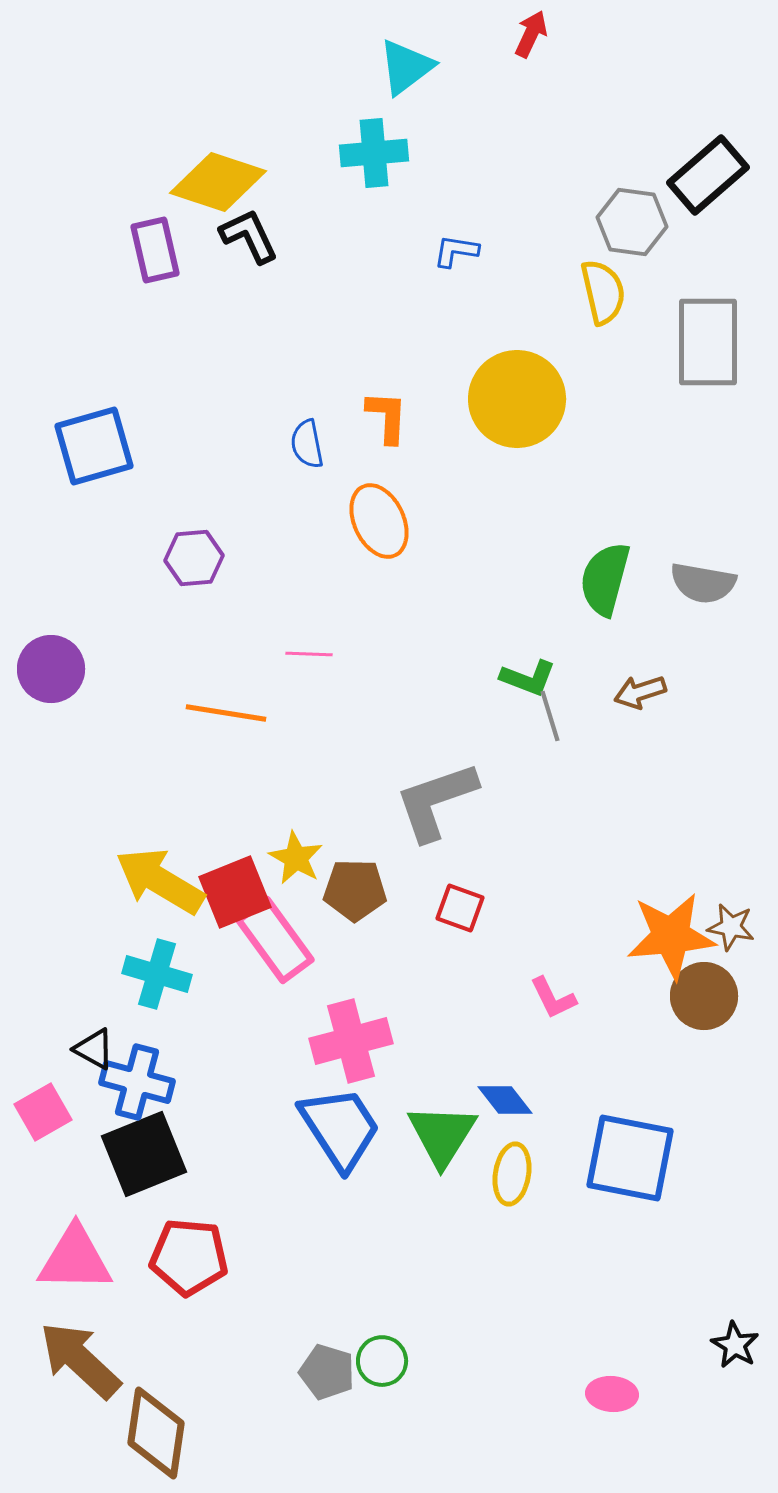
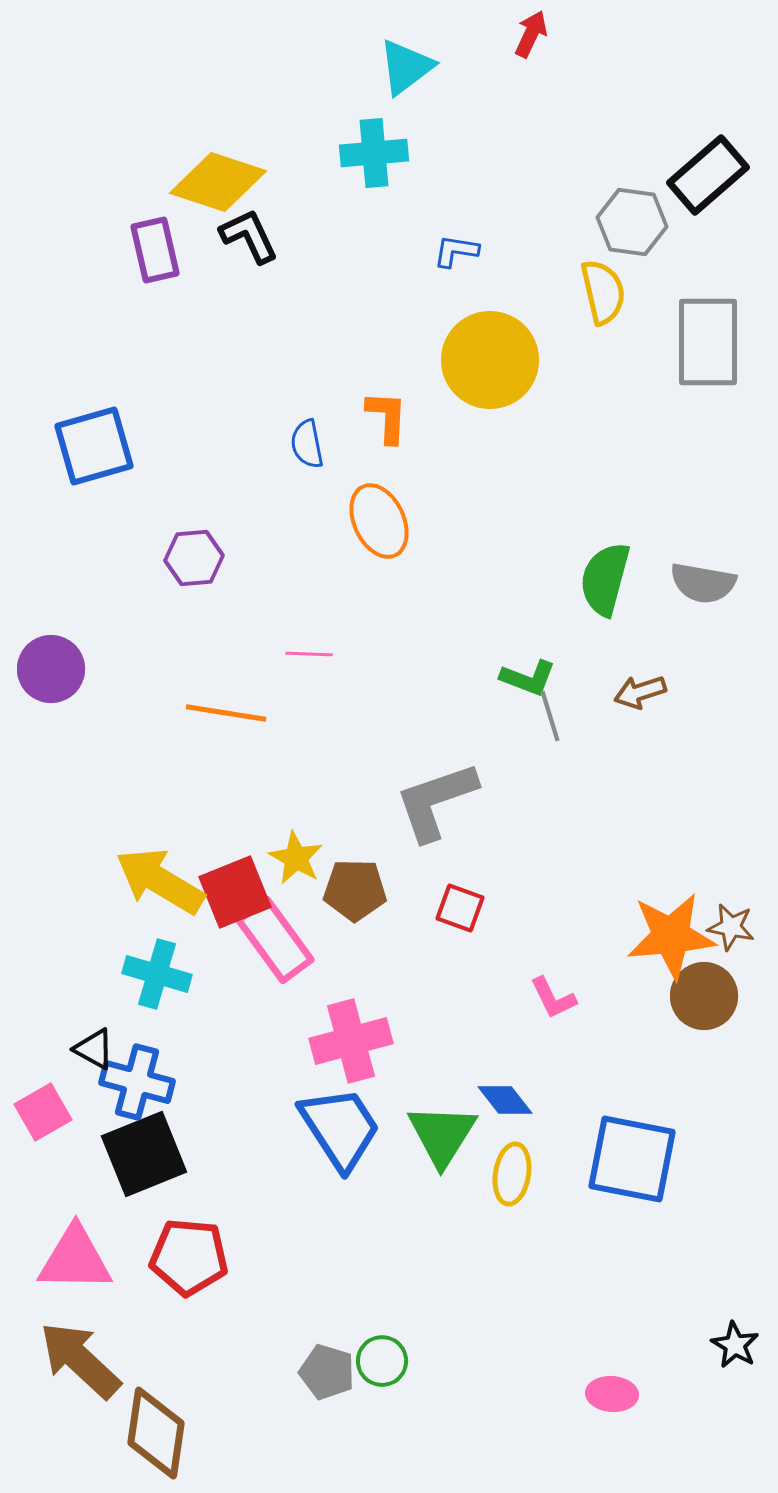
yellow circle at (517, 399): moved 27 px left, 39 px up
blue square at (630, 1158): moved 2 px right, 1 px down
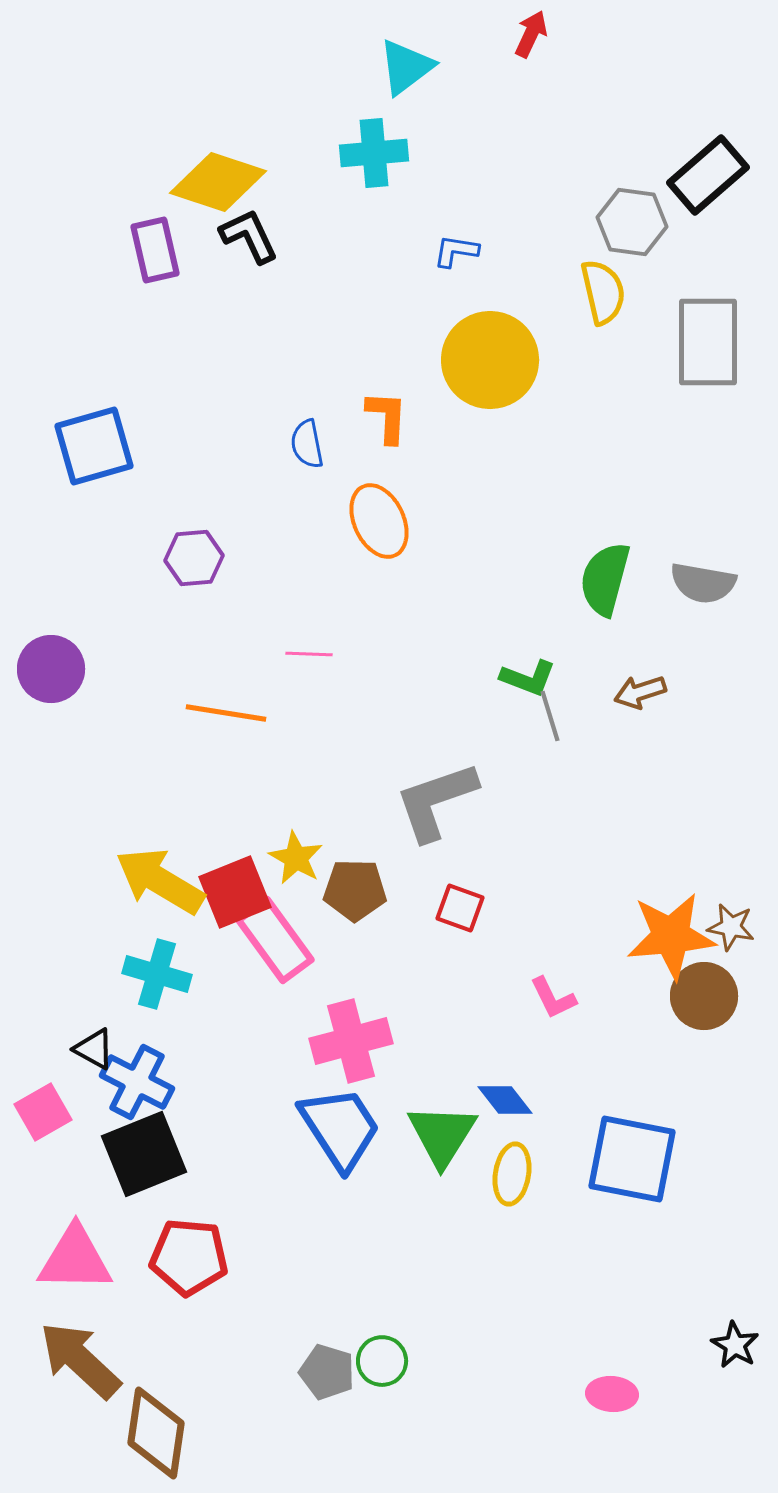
blue cross at (137, 1082): rotated 12 degrees clockwise
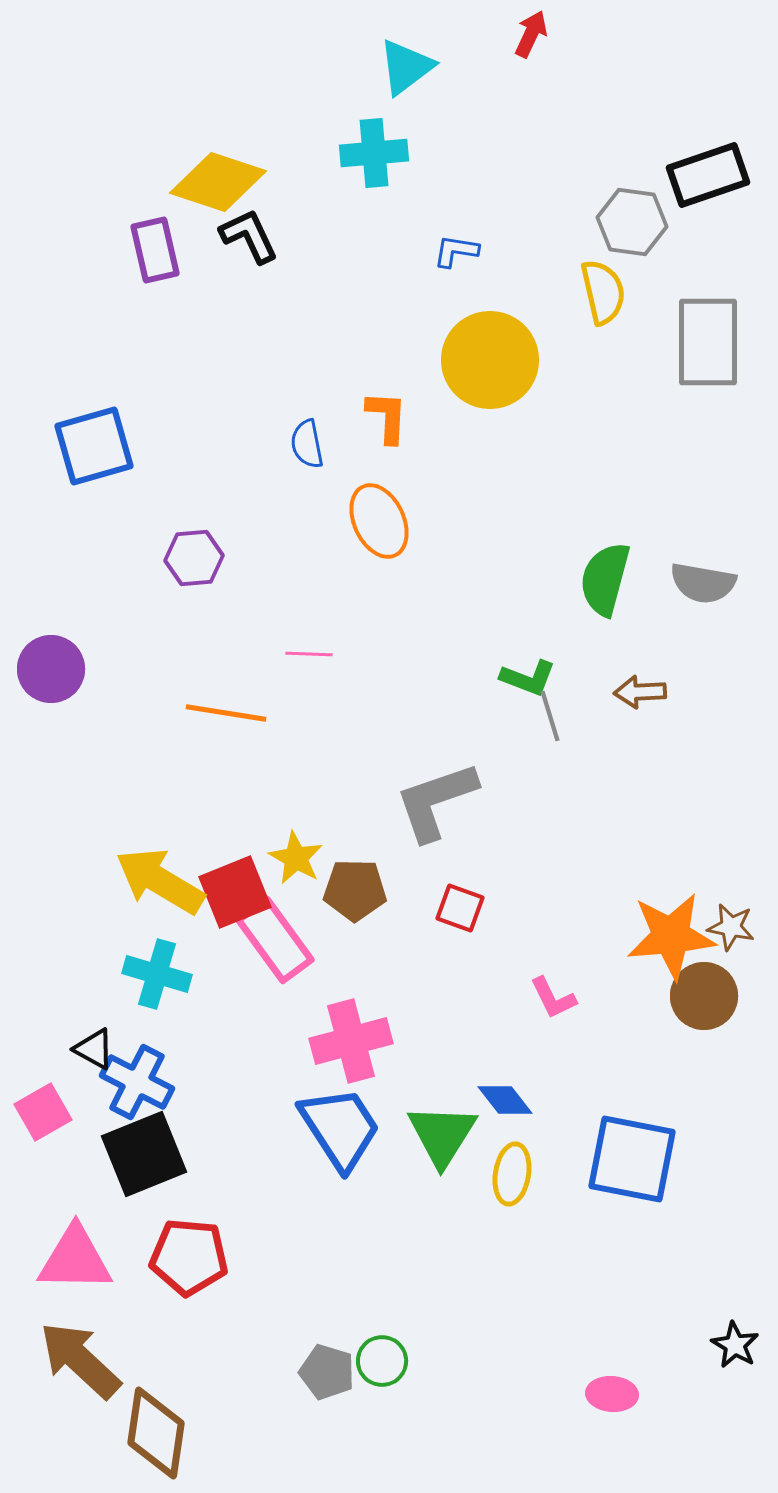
black rectangle at (708, 175): rotated 22 degrees clockwise
brown arrow at (640, 692): rotated 15 degrees clockwise
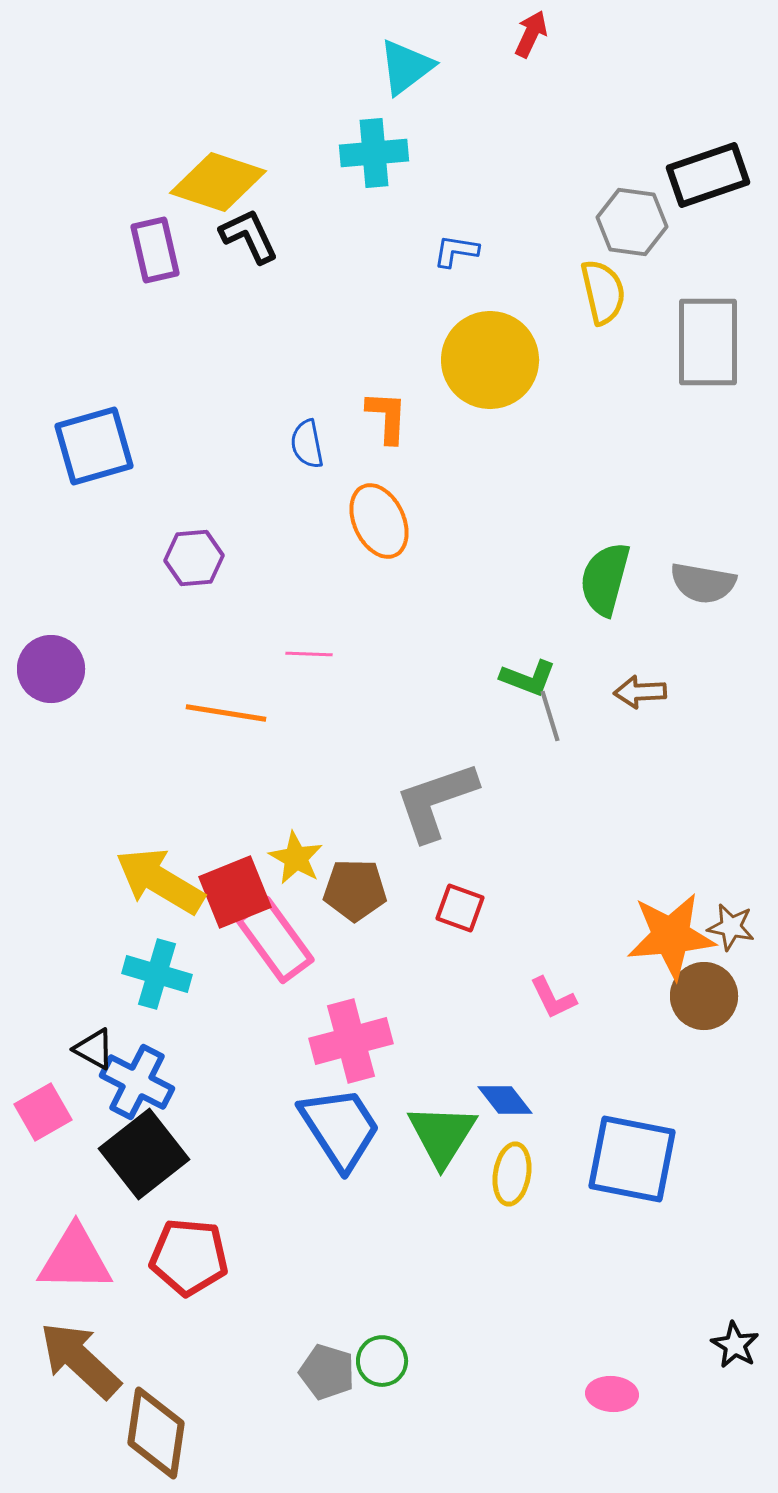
black square at (144, 1154): rotated 16 degrees counterclockwise
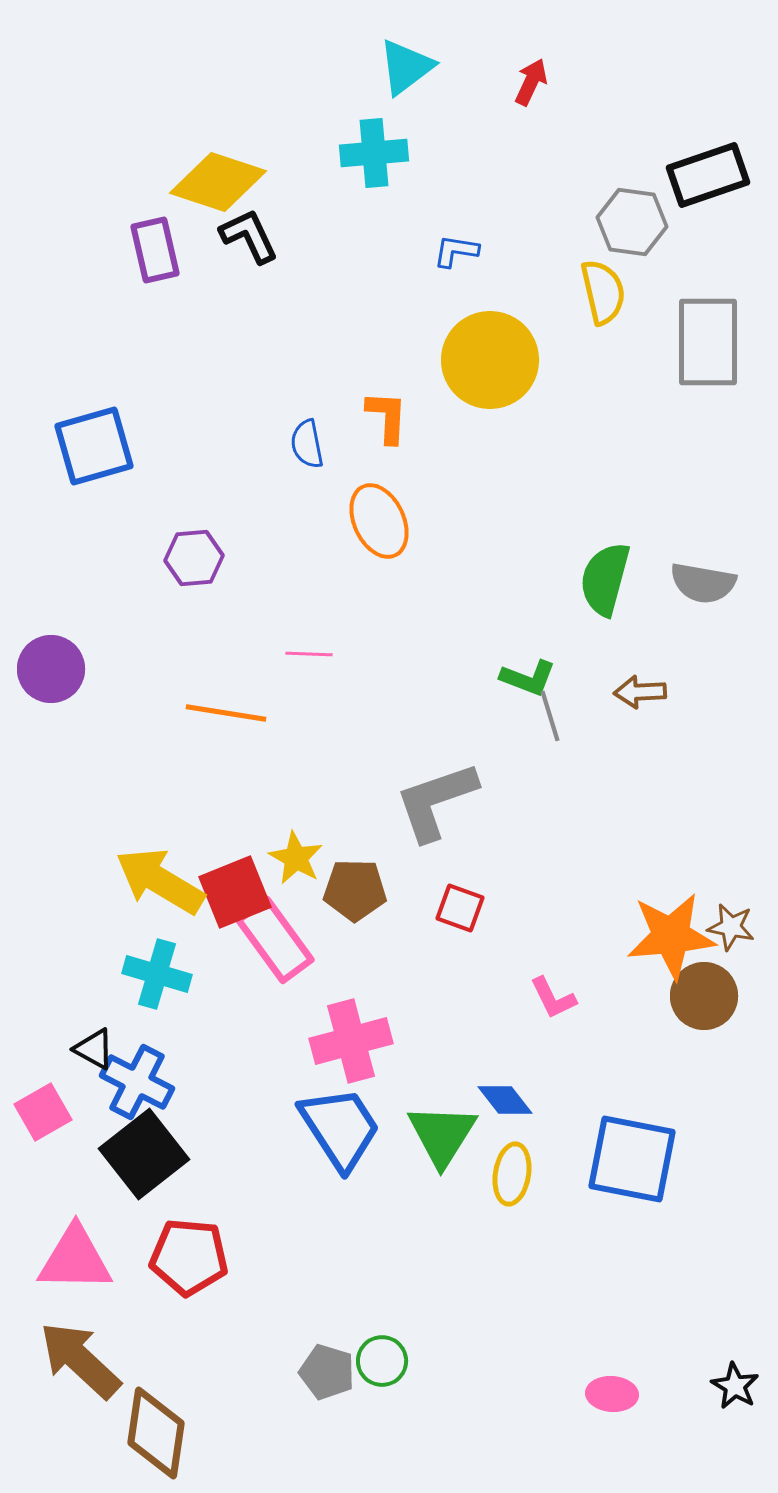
red arrow at (531, 34): moved 48 px down
black star at (735, 1345): moved 41 px down
